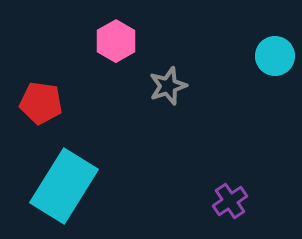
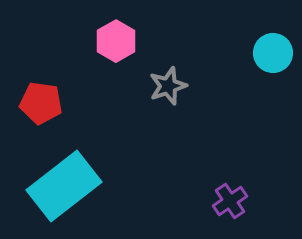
cyan circle: moved 2 px left, 3 px up
cyan rectangle: rotated 20 degrees clockwise
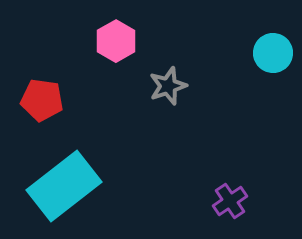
red pentagon: moved 1 px right, 3 px up
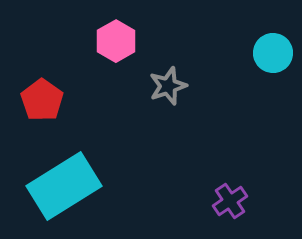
red pentagon: rotated 27 degrees clockwise
cyan rectangle: rotated 6 degrees clockwise
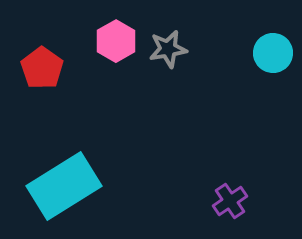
gray star: moved 37 px up; rotated 9 degrees clockwise
red pentagon: moved 32 px up
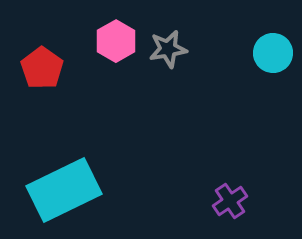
cyan rectangle: moved 4 px down; rotated 6 degrees clockwise
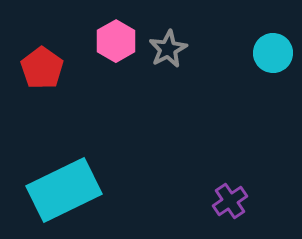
gray star: rotated 18 degrees counterclockwise
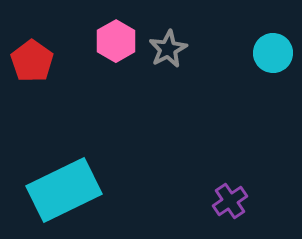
red pentagon: moved 10 px left, 7 px up
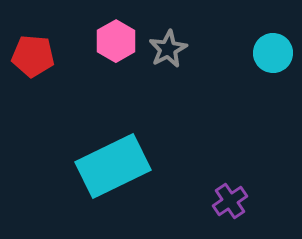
red pentagon: moved 1 px right, 5 px up; rotated 30 degrees counterclockwise
cyan rectangle: moved 49 px right, 24 px up
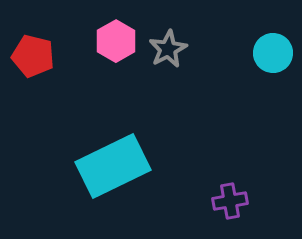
red pentagon: rotated 9 degrees clockwise
purple cross: rotated 24 degrees clockwise
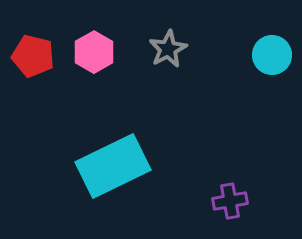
pink hexagon: moved 22 px left, 11 px down
cyan circle: moved 1 px left, 2 px down
